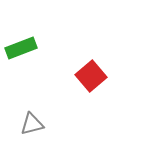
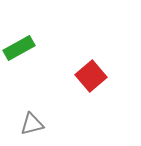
green rectangle: moved 2 px left; rotated 8 degrees counterclockwise
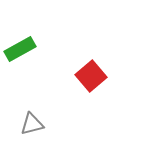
green rectangle: moved 1 px right, 1 px down
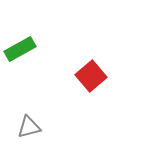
gray triangle: moved 3 px left, 3 px down
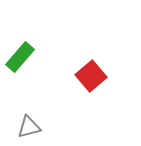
green rectangle: moved 8 px down; rotated 20 degrees counterclockwise
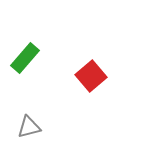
green rectangle: moved 5 px right, 1 px down
